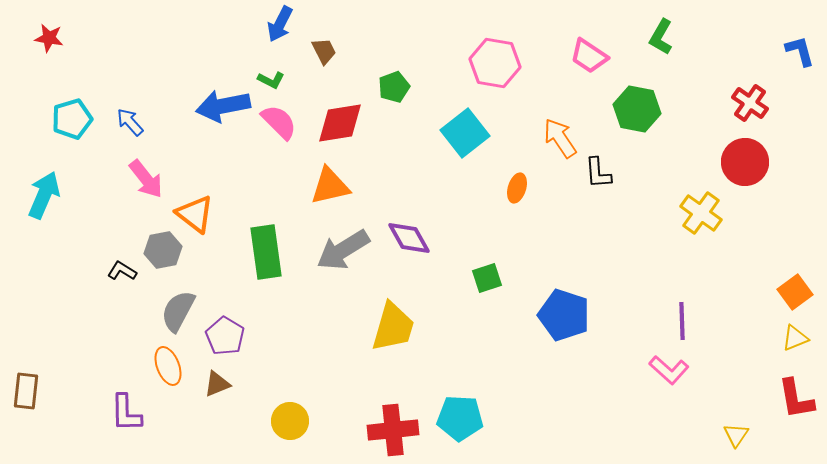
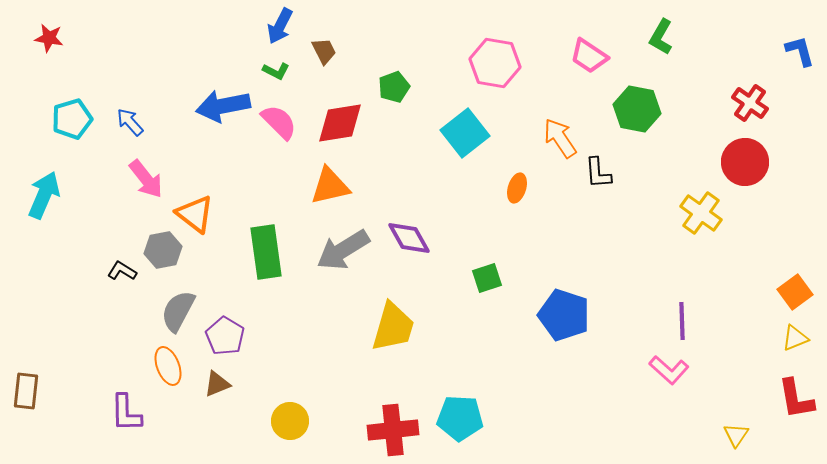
blue arrow at (280, 24): moved 2 px down
green L-shape at (271, 80): moved 5 px right, 9 px up
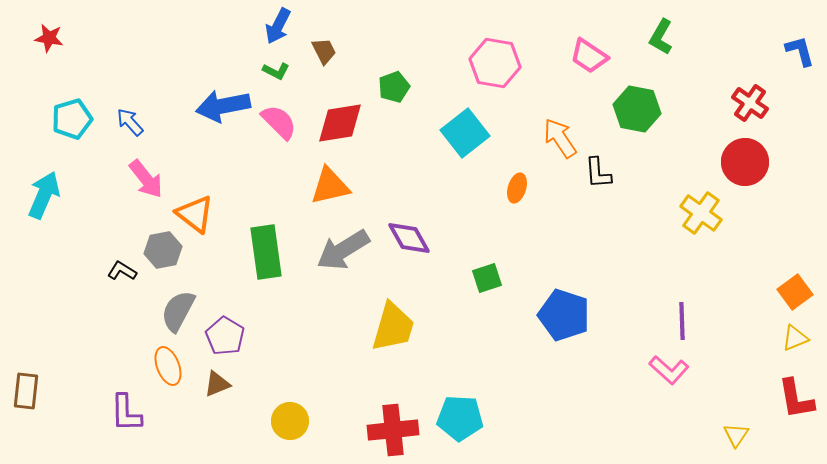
blue arrow at (280, 26): moved 2 px left
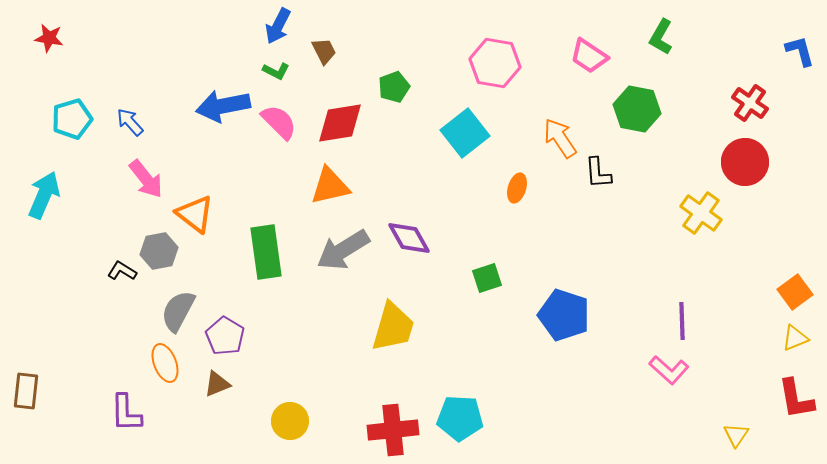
gray hexagon at (163, 250): moved 4 px left, 1 px down
orange ellipse at (168, 366): moved 3 px left, 3 px up
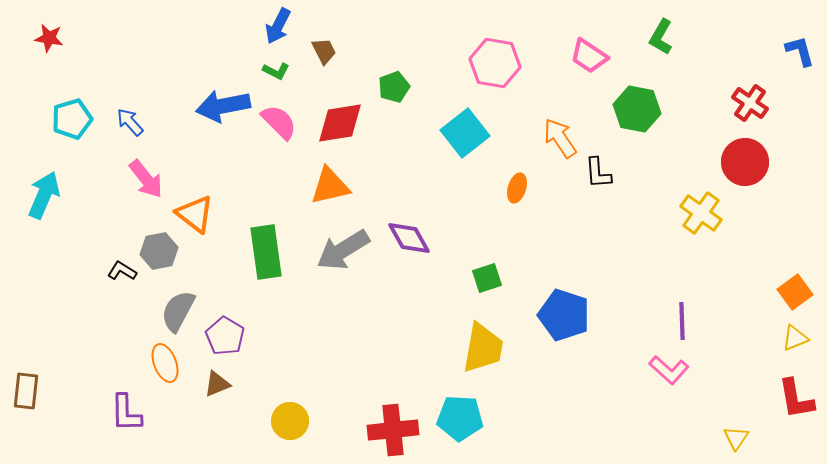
yellow trapezoid at (393, 327): moved 90 px right, 21 px down; rotated 6 degrees counterclockwise
yellow triangle at (736, 435): moved 3 px down
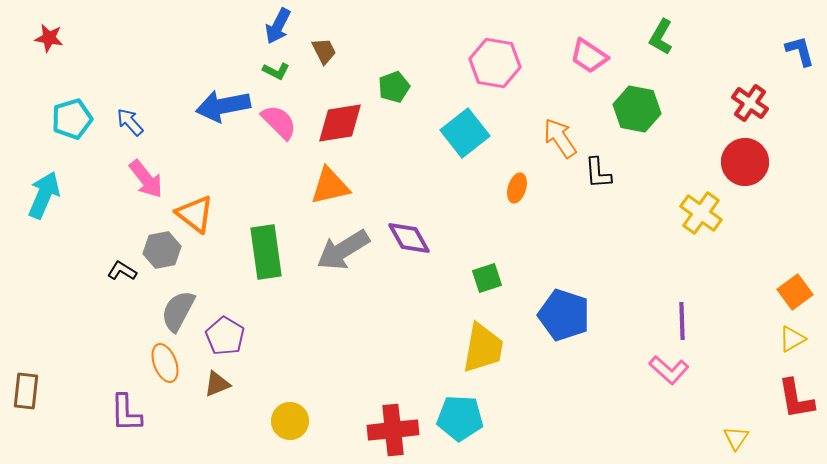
gray hexagon at (159, 251): moved 3 px right, 1 px up
yellow triangle at (795, 338): moved 3 px left, 1 px down; rotated 8 degrees counterclockwise
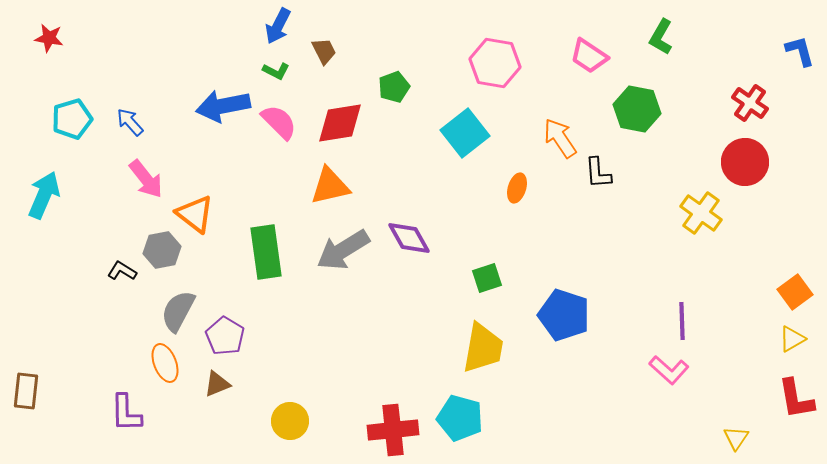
cyan pentagon at (460, 418): rotated 12 degrees clockwise
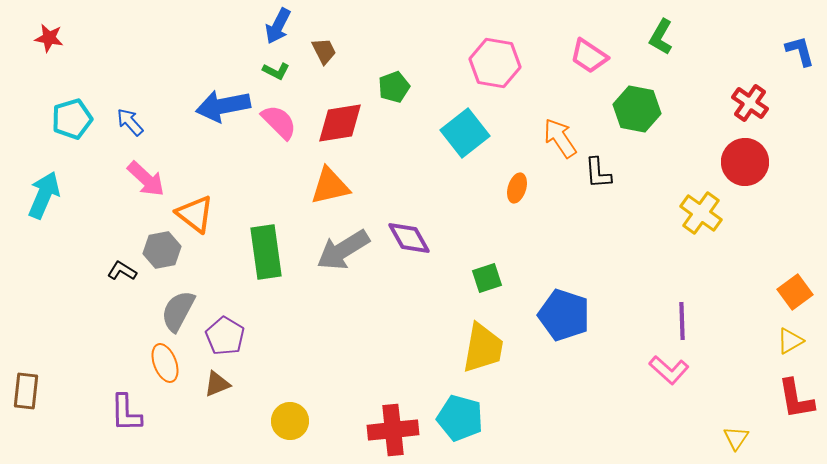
pink arrow at (146, 179): rotated 9 degrees counterclockwise
yellow triangle at (792, 339): moved 2 px left, 2 px down
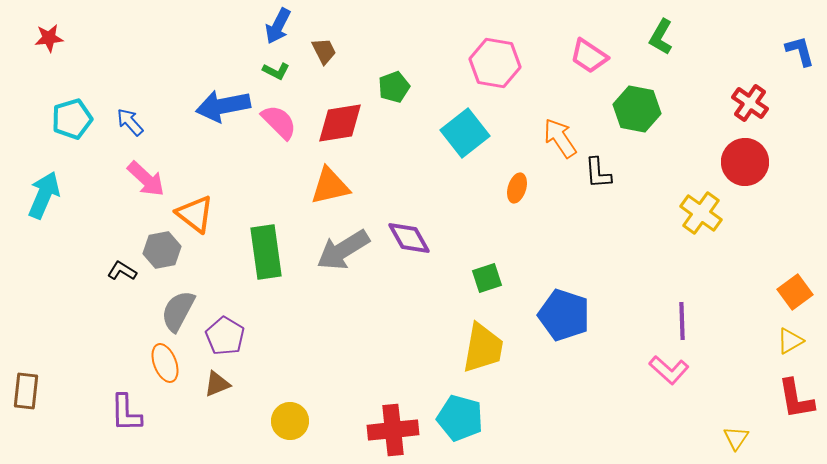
red star at (49, 38): rotated 16 degrees counterclockwise
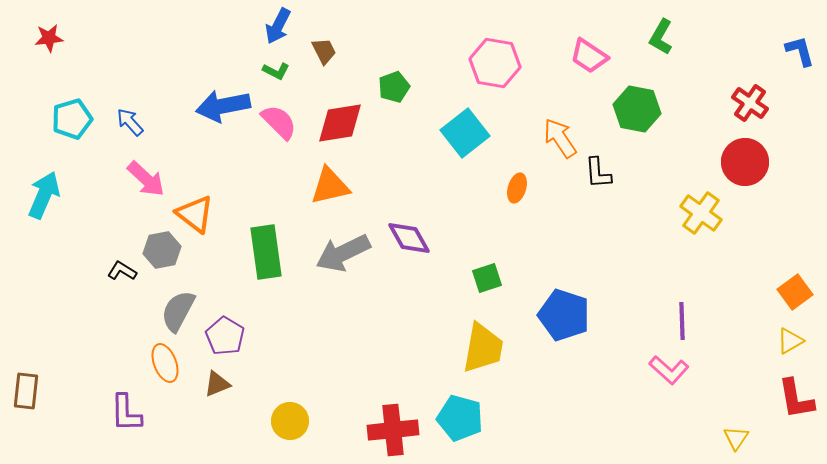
gray arrow at (343, 250): moved 3 px down; rotated 6 degrees clockwise
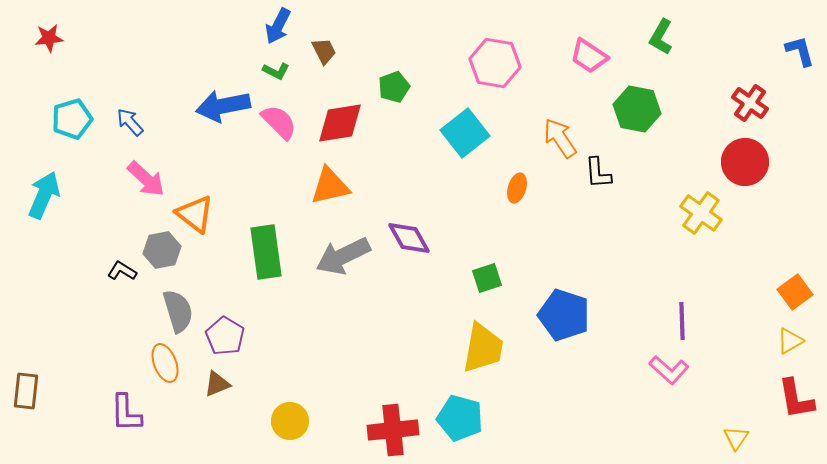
gray arrow at (343, 253): moved 3 px down
gray semicircle at (178, 311): rotated 135 degrees clockwise
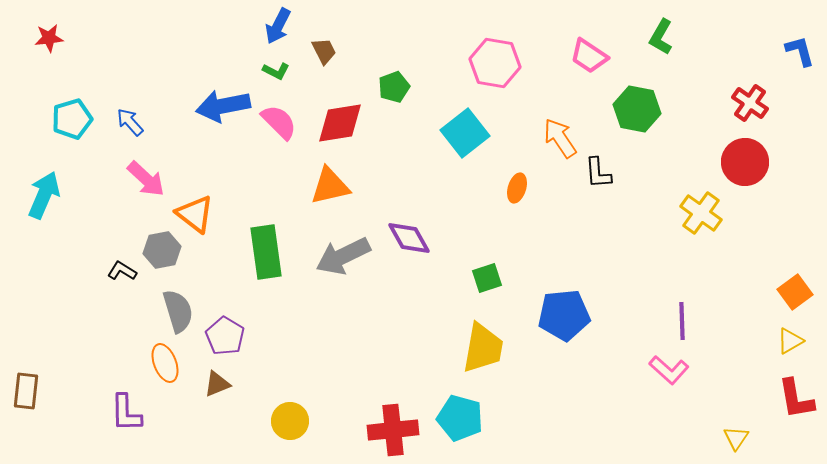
blue pentagon at (564, 315): rotated 24 degrees counterclockwise
